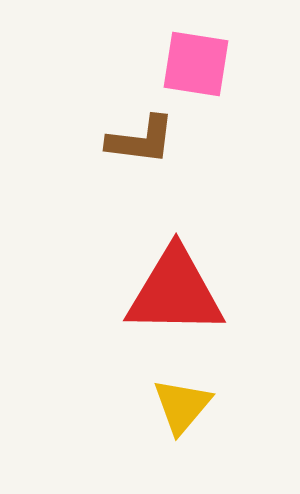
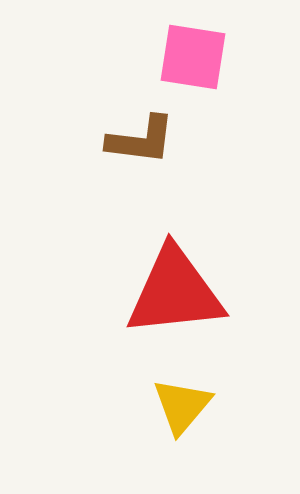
pink square: moved 3 px left, 7 px up
red triangle: rotated 7 degrees counterclockwise
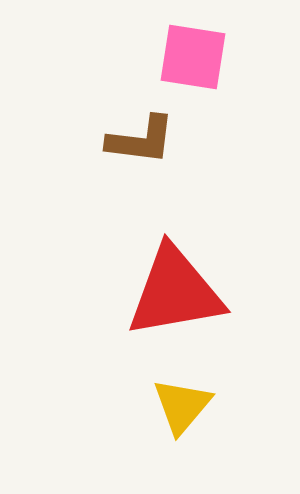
red triangle: rotated 4 degrees counterclockwise
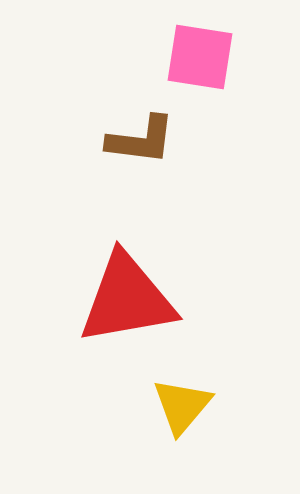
pink square: moved 7 px right
red triangle: moved 48 px left, 7 px down
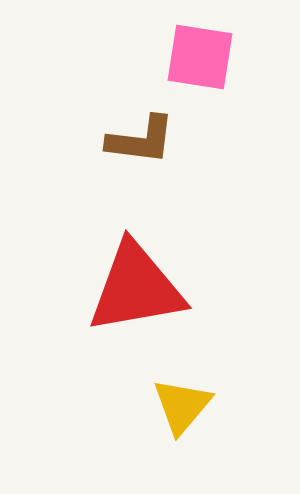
red triangle: moved 9 px right, 11 px up
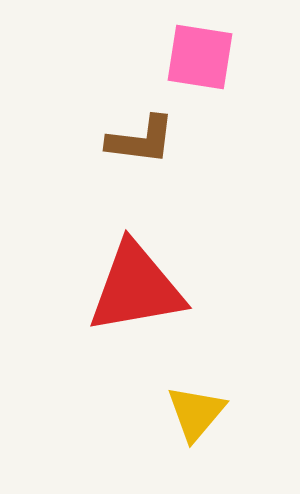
yellow triangle: moved 14 px right, 7 px down
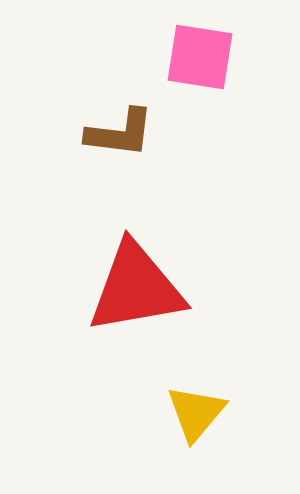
brown L-shape: moved 21 px left, 7 px up
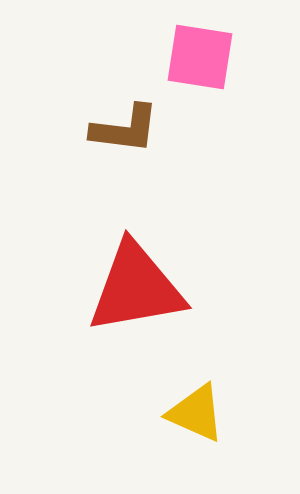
brown L-shape: moved 5 px right, 4 px up
yellow triangle: rotated 46 degrees counterclockwise
